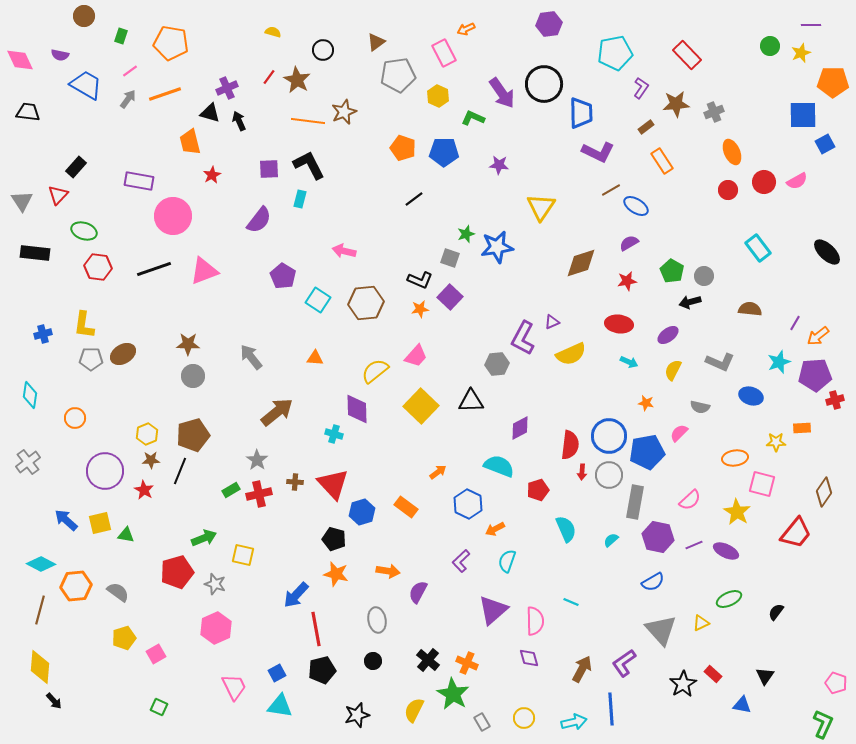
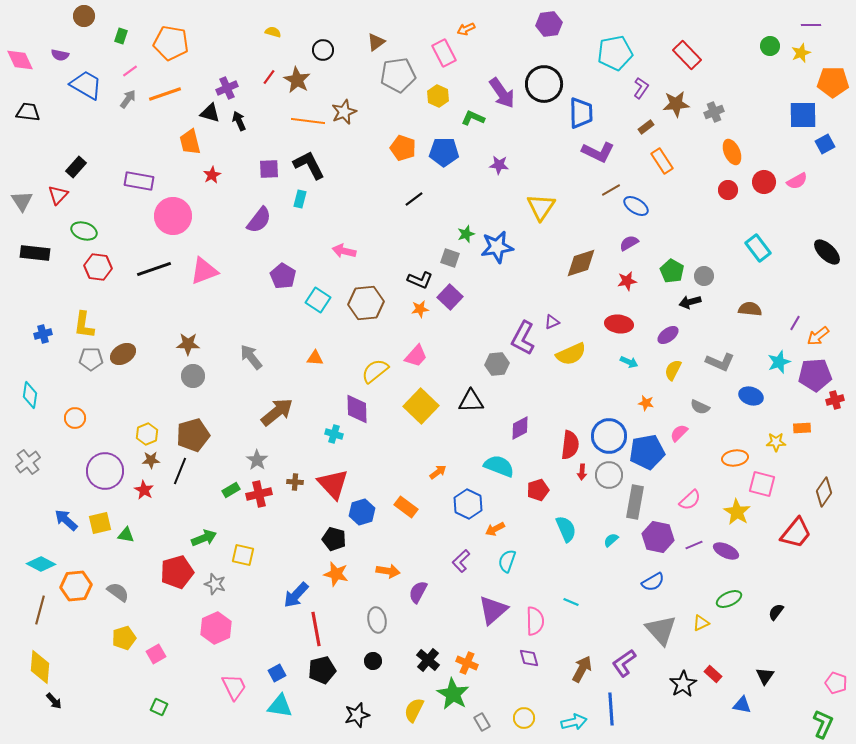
gray semicircle at (700, 407): rotated 12 degrees clockwise
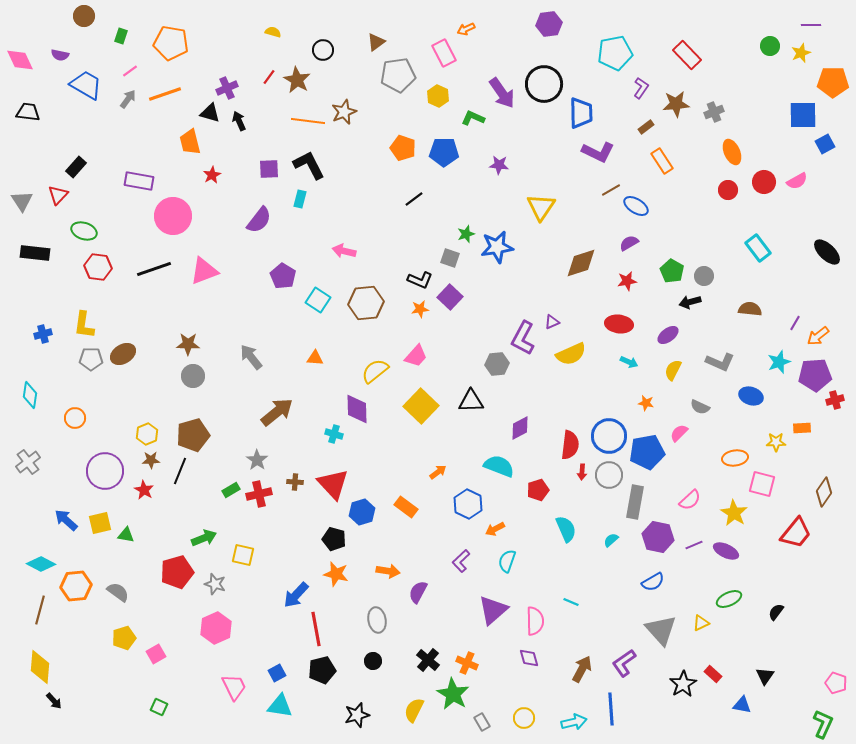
yellow star at (737, 512): moved 3 px left, 1 px down
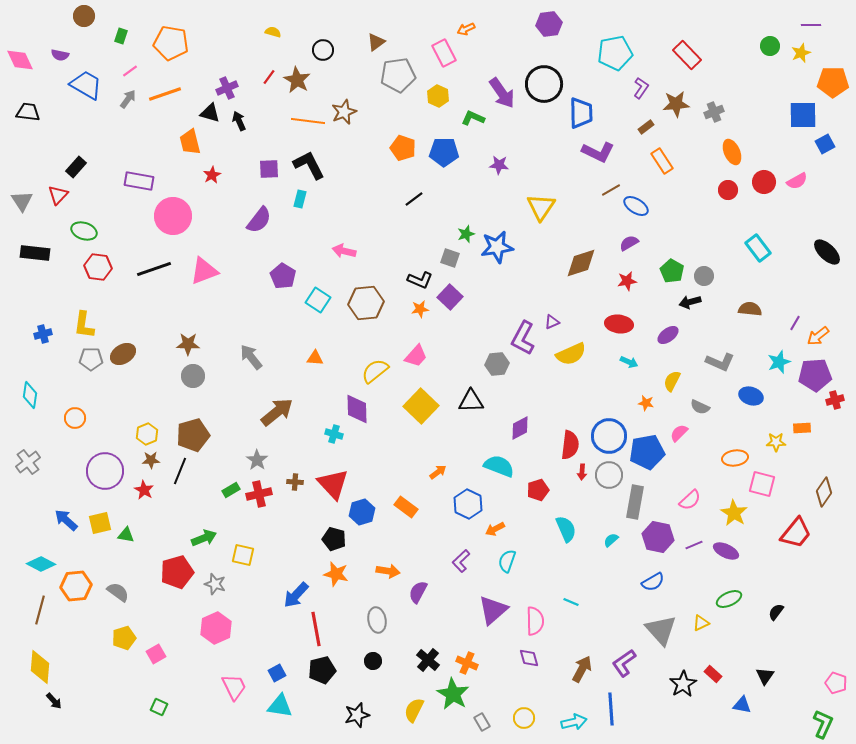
yellow semicircle at (673, 370): moved 1 px left, 11 px down
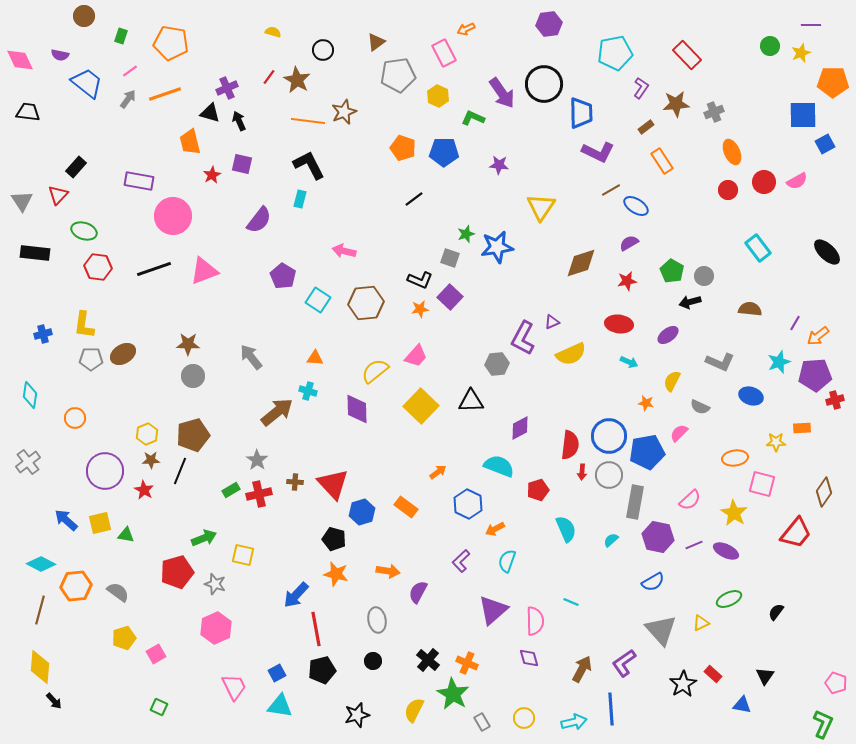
blue trapezoid at (86, 85): moved 1 px right, 2 px up; rotated 8 degrees clockwise
purple square at (269, 169): moved 27 px left, 5 px up; rotated 15 degrees clockwise
cyan cross at (334, 434): moved 26 px left, 43 px up
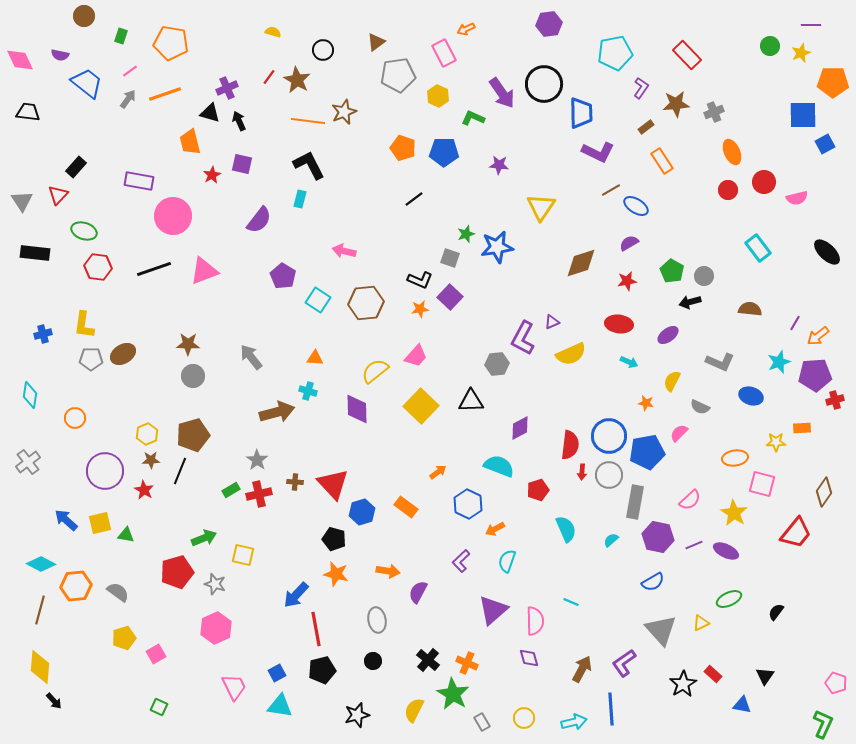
pink semicircle at (797, 181): moved 17 px down; rotated 15 degrees clockwise
brown arrow at (277, 412): rotated 24 degrees clockwise
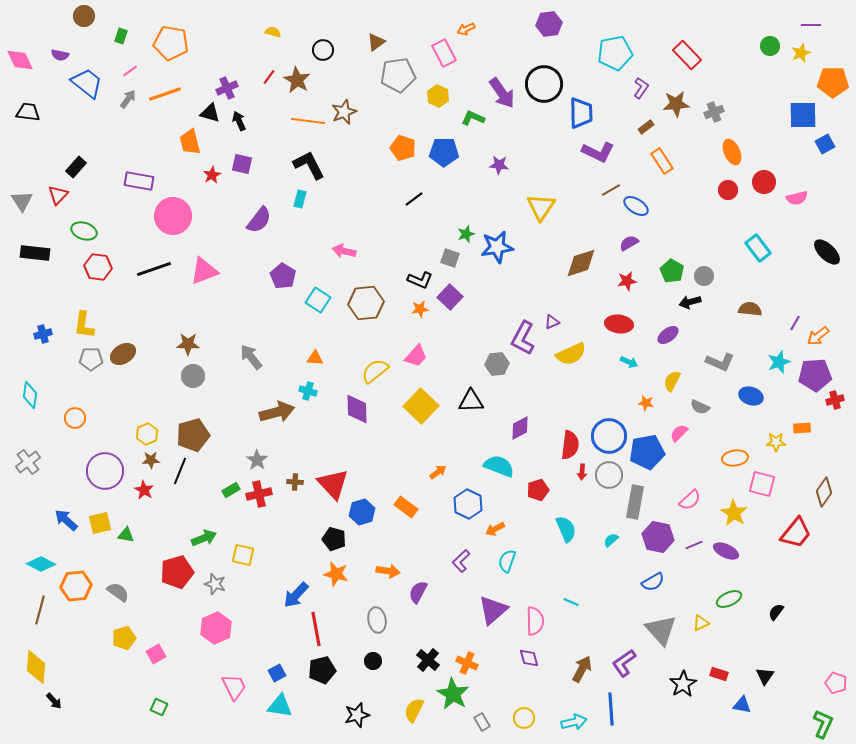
yellow diamond at (40, 667): moved 4 px left
red rectangle at (713, 674): moved 6 px right; rotated 24 degrees counterclockwise
